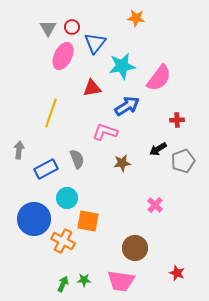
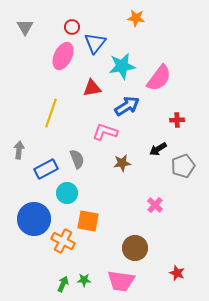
gray triangle: moved 23 px left, 1 px up
gray pentagon: moved 5 px down
cyan circle: moved 5 px up
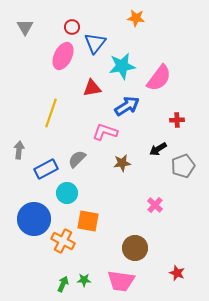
gray semicircle: rotated 114 degrees counterclockwise
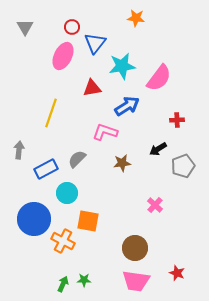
pink trapezoid: moved 15 px right
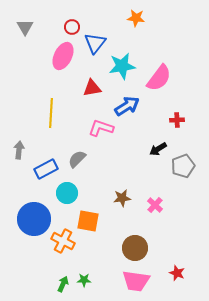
yellow line: rotated 16 degrees counterclockwise
pink L-shape: moved 4 px left, 4 px up
brown star: moved 35 px down
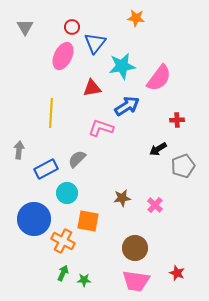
green arrow: moved 11 px up
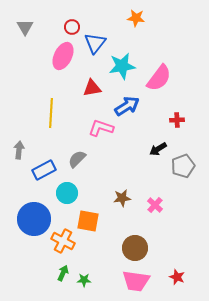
blue rectangle: moved 2 px left, 1 px down
red star: moved 4 px down
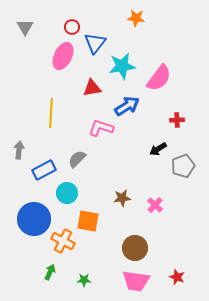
green arrow: moved 13 px left, 1 px up
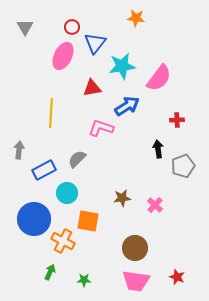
black arrow: rotated 114 degrees clockwise
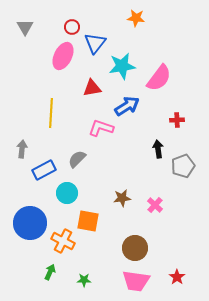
gray arrow: moved 3 px right, 1 px up
blue circle: moved 4 px left, 4 px down
red star: rotated 14 degrees clockwise
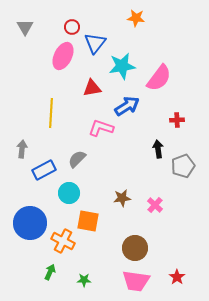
cyan circle: moved 2 px right
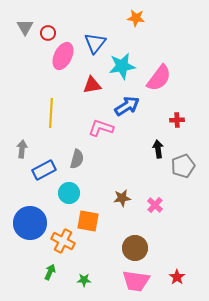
red circle: moved 24 px left, 6 px down
red triangle: moved 3 px up
gray semicircle: rotated 150 degrees clockwise
